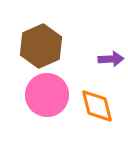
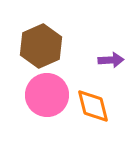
purple arrow: moved 1 px down
orange diamond: moved 4 px left
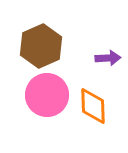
purple arrow: moved 3 px left, 2 px up
orange diamond: rotated 12 degrees clockwise
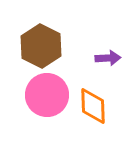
brown hexagon: rotated 9 degrees counterclockwise
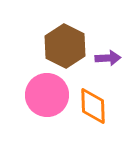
brown hexagon: moved 24 px right
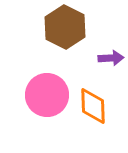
brown hexagon: moved 19 px up
purple arrow: moved 3 px right
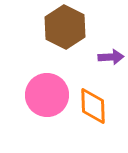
purple arrow: moved 1 px up
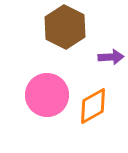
orange diamond: rotated 63 degrees clockwise
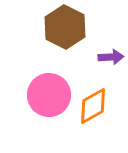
pink circle: moved 2 px right
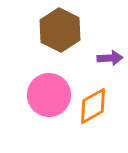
brown hexagon: moved 5 px left, 3 px down
purple arrow: moved 1 px left, 1 px down
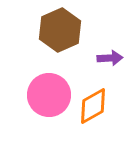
brown hexagon: rotated 9 degrees clockwise
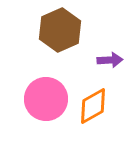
purple arrow: moved 2 px down
pink circle: moved 3 px left, 4 px down
